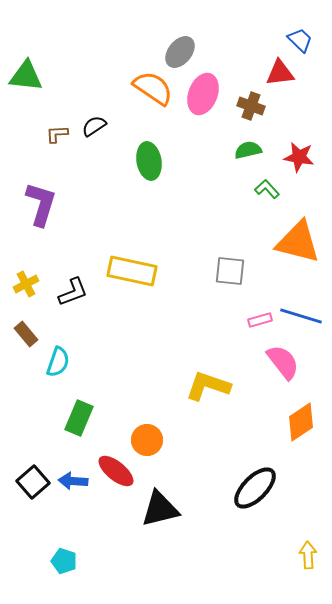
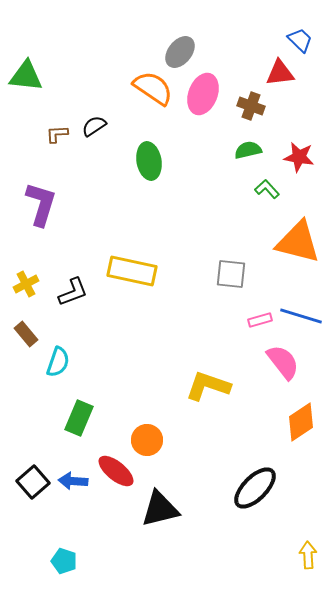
gray square: moved 1 px right, 3 px down
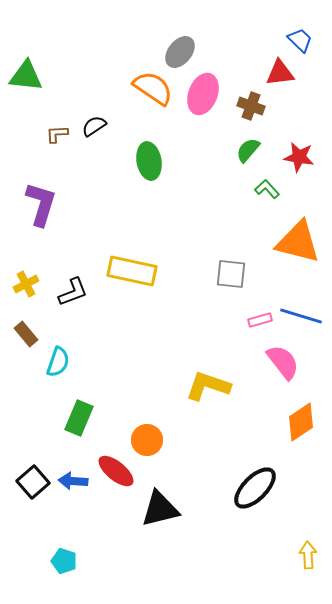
green semicircle: rotated 36 degrees counterclockwise
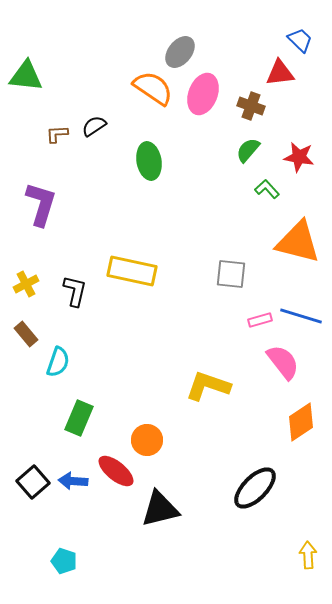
black L-shape: moved 2 px right, 1 px up; rotated 56 degrees counterclockwise
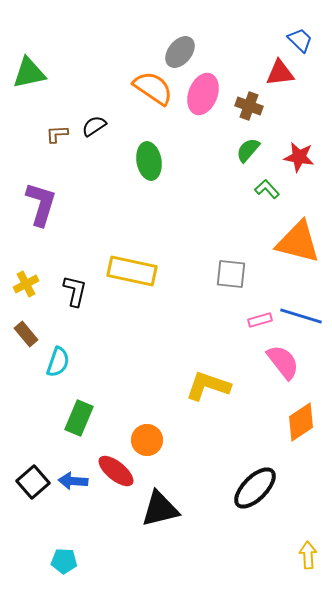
green triangle: moved 3 px right, 3 px up; rotated 18 degrees counterclockwise
brown cross: moved 2 px left
cyan pentagon: rotated 15 degrees counterclockwise
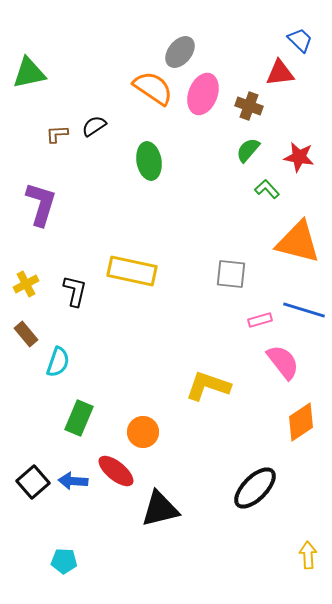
blue line: moved 3 px right, 6 px up
orange circle: moved 4 px left, 8 px up
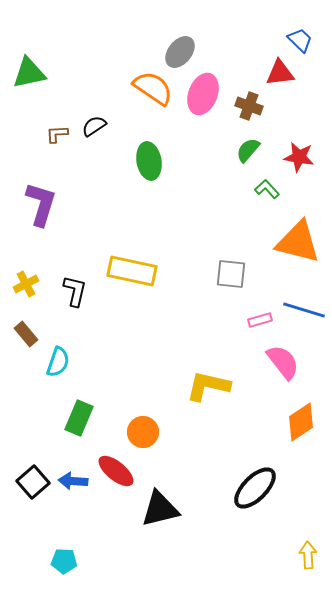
yellow L-shape: rotated 6 degrees counterclockwise
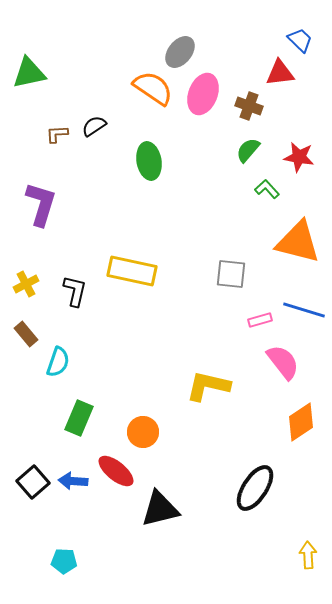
black ellipse: rotated 12 degrees counterclockwise
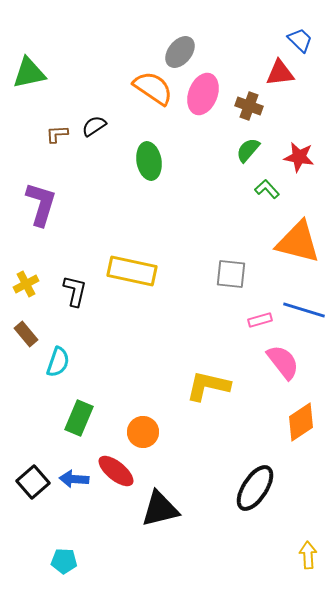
blue arrow: moved 1 px right, 2 px up
